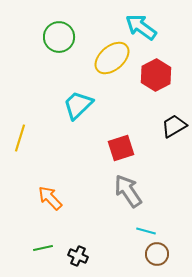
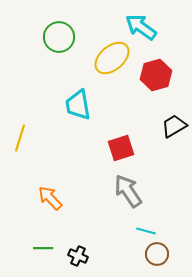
red hexagon: rotated 12 degrees clockwise
cyan trapezoid: rotated 56 degrees counterclockwise
green line: rotated 12 degrees clockwise
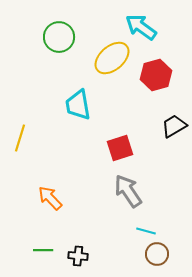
red square: moved 1 px left
green line: moved 2 px down
black cross: rotated 18 degrees counterclockwise
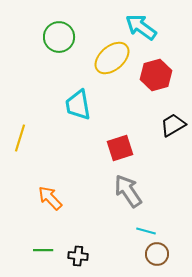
black trapezoid: moved 1 px left, 1 px up
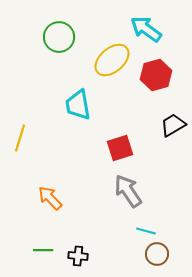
cyan arrow: moved 5 px right, 2 px down
yellow ellipse: moved 2 px down
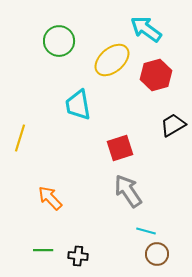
green circle: moved 4 px down
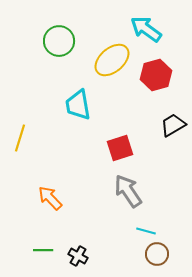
black cross: rotated 24 degrees clockwise
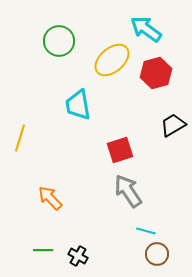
red hexagon: moved 2 px up
red square: moved 2 px down
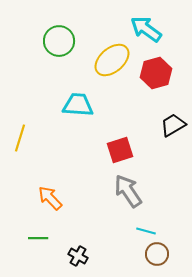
cyan trapezoid: rotated 104 degrees clockwise
green line: moved 5 px left, 12 px up
